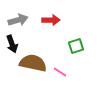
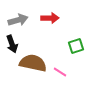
red arrow: moved 1 px left, 2 px up
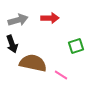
pink line: moved 1 px right, 3 px down
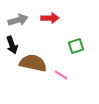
black arrow: moved 1 px down
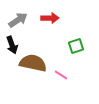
gray arrow: rotated 18 degrees counterclockwise
